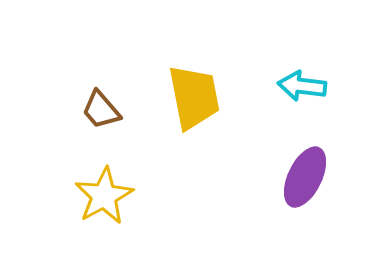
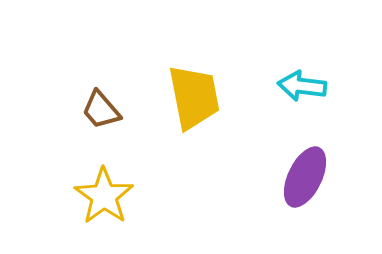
yellow star: rotated 8 degrees counterclockwise
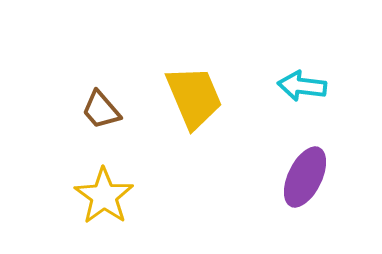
yellow trapezoid: rotated 12 degrees counterclockwise
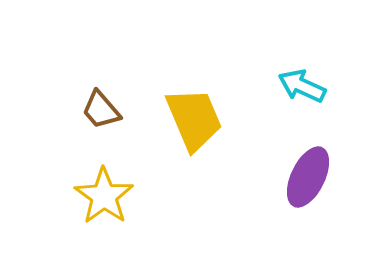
cyan arrow: rotated 18 degrees clockwise
yellow trapezoid: moved 22 px down
purple ellipse: moved 3 px right
